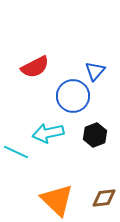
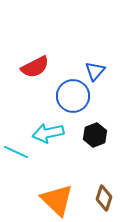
brown diamond: rotated 65 degrees counterclockwise
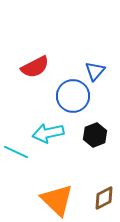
brown diamond: rotated 45 degrees clockwise
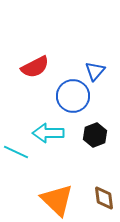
cyan arrow: rotated 12 degrees clockwise
brown diamond: rotated 70 degrees counterclockwise
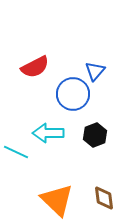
blue circle: moved 2 px up
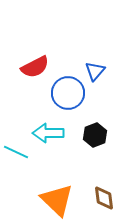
blue circle: moved 5 px left, 1 px up
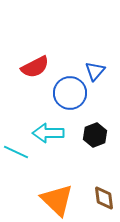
blue circle: moved 2 px right
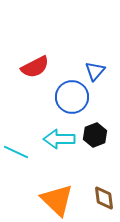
blue circle: moved 2 px right, 4 px down
cyan arrow: moved 11 px right, 6 px down
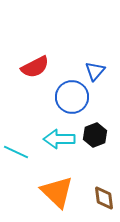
orange triangle: moved 8 px up
